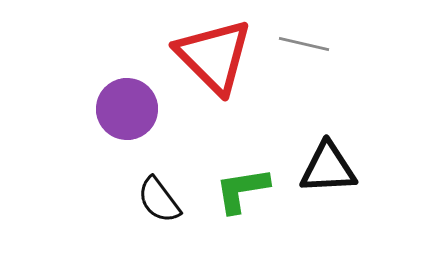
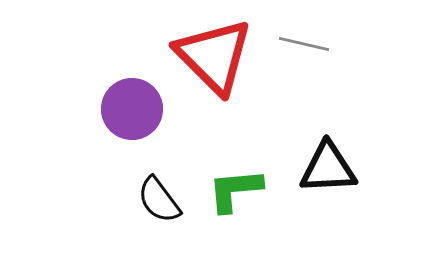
purple circle: moved 5 px right
green L-shape: moved 7 px left; rotated 4 degrees clockwise
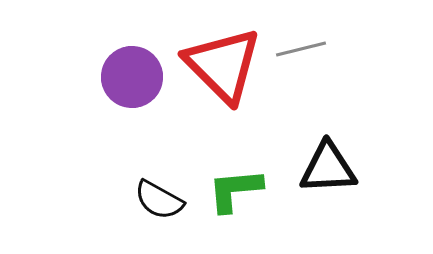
gray line: moved 3 px left, 5 px down; rotated 27 degrees counterclockwise
red triangle: moved 9 px right, 9 px down
purple circle: moved 32 px up
black semicircle: rotated 24 degrees counterclockwise
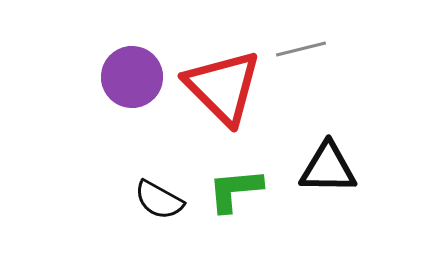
red triangle: moved 22 px down
black triangle: rotated 4 degrees clockwise
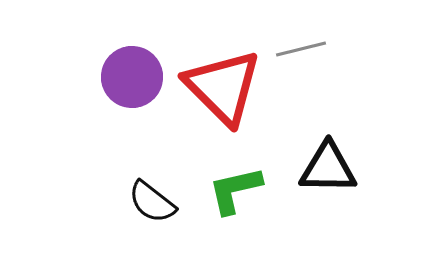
green L-shape: rotated 8 degrees counterclockwise
black semicircle: moved 7 px left, 2 px down; rotated 9 degrees clockwise
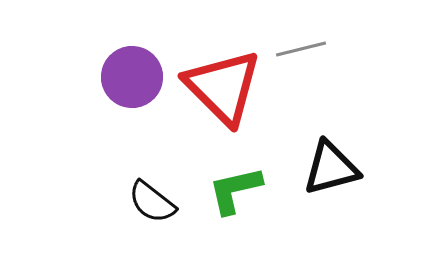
black triangle: moved 3 px right; rotated 16 degrees counterclockwise
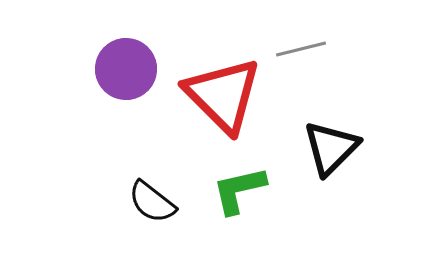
purple circle: moved 6 px left, 8 px up
red triangle: moved 8 px down
black triangle: moved 20 px up; rotated 30 degrees counterclockwise
green L-shape: moved 4 px right
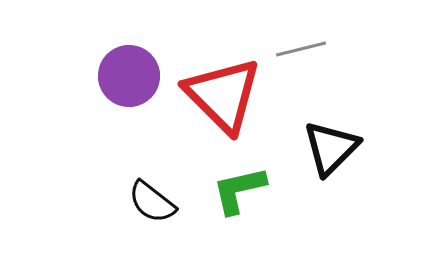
purple circle: moved 3 px right, 7 px down
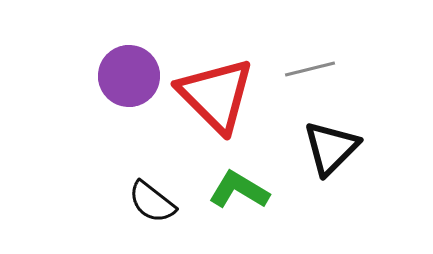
gray line: moved 9 px right, 20 px down
red triangle: moved 7 px left
green L-shape: rotated 44 degrees clockwise
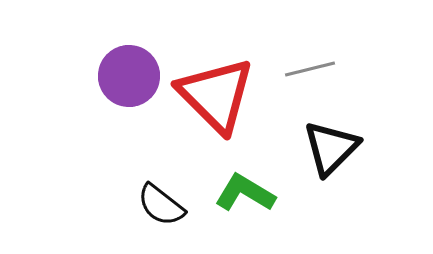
green L-shape: moved 6 px right, 3 px down
black semicircle: moved 9 px right, 3 px down
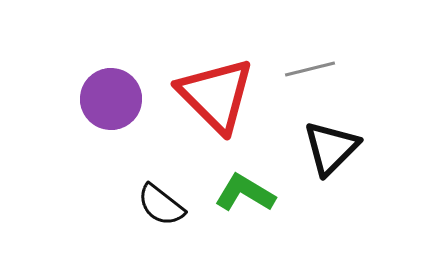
purple circle: moved 18 px left, 23 px down
